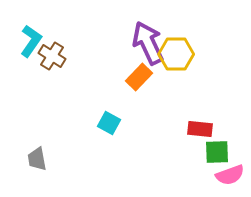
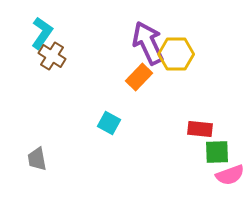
cyan L-shape: moved 11 px right, 8 px up
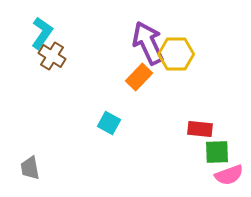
gray trapezoid: moved 7 px left, 9 px down
pink semicircle: moved 1 px left
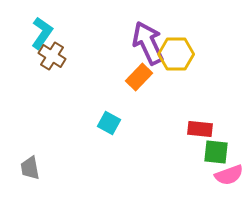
green square: moved 1 px left; rotated 8 degrees clockwise
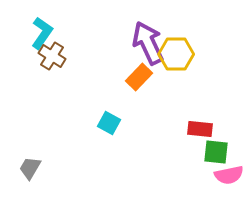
gray trapezoid: rotated 40 degrees clockwise
pink semicircle: rotated 8 degrees clockwise
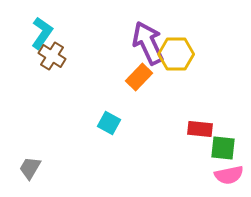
green square: moved 7 px right, 4 px up
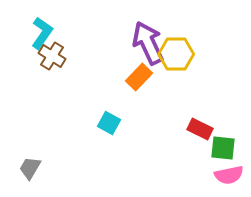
red rectangle: rotated 20 degrees clockwise
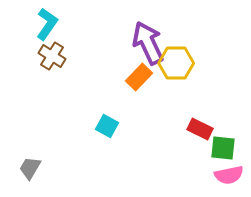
cyan L-shape: moved 5 px right, 9 px up
yellow hexagon: moved 9 px down
cyan square: moved 2 px left, 3 px down
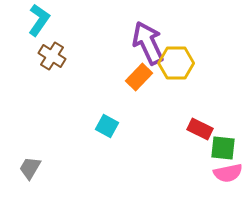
cyan L-shape: moved 8 px left, 4 px up
pink semicircle: moved 1 px left, 2 px up
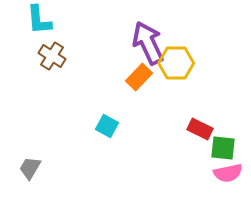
cyan L-shape: rotated 140 degrees clockwise
